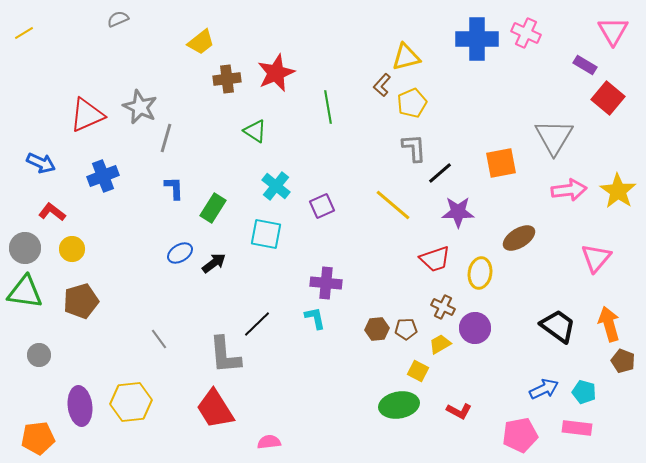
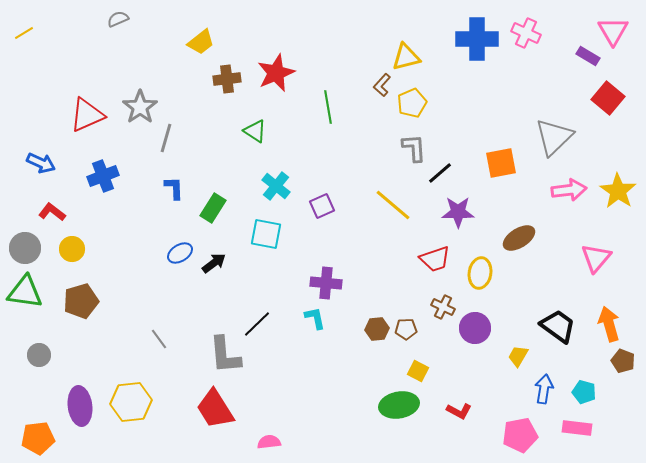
purple rectangle at (585, 65): moved 3 px right, 9 px up
gray star at (140, 107): rotated 12 degrees clockwise
gray triangle at (554, 137): rotated 15 degrees clockwise
yellow trapezoid at (440, 344): moved 78 px right, 12 px down; rotated 30 degrees counterclockwise
blue arrow at (544, 389): rotated 56 degrees counterclockwise
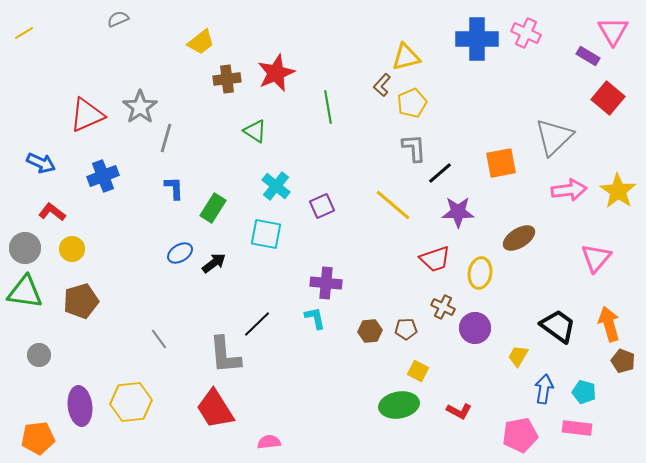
brown hexagon at (377, 329): moved 7 px left, 2 px down
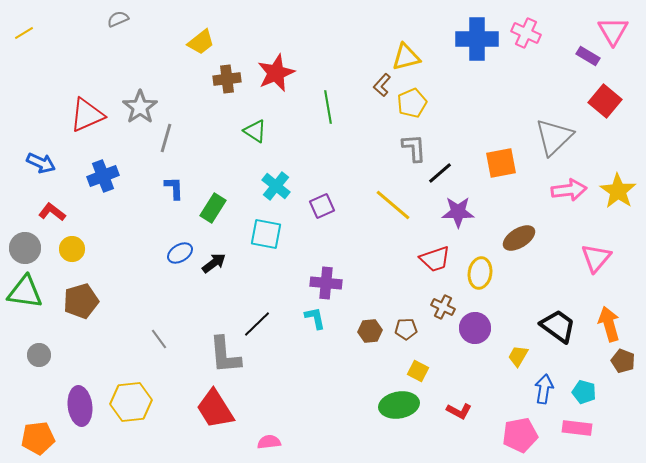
red square at (608, 98): moved 3 px left, 3 px down
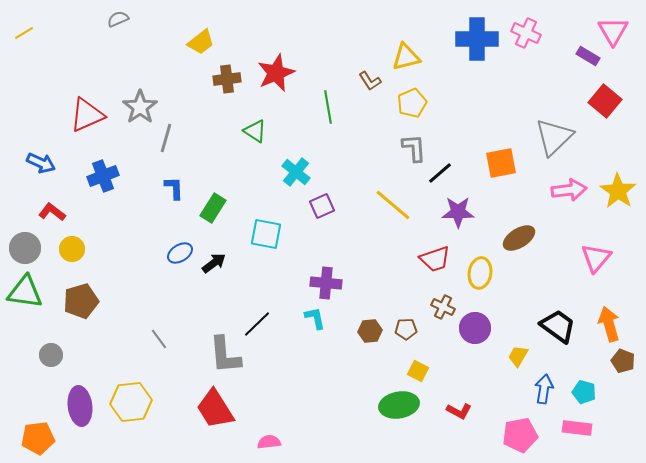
brown L-shape at (382, 85): moved 12 px left, 4 px up; rotated 75 degrees counterclockwise
cyan cross at (276, 186): moved 20 px right, 14 px up
gray circle at (39, 355): moved 12 px right
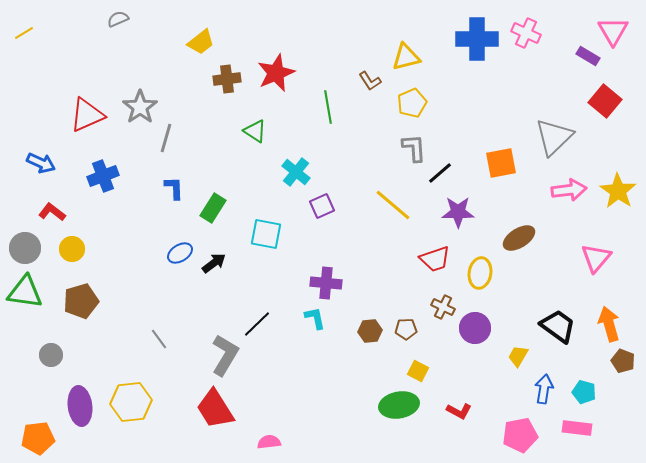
gray L-shape at (225, 355): rotated 144 degrees counterclockwise
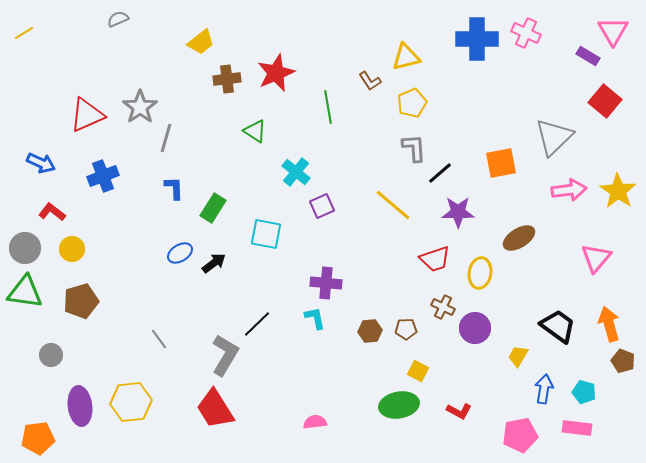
pink semicircle at (269, 442): moved 46 px right, 20 px up
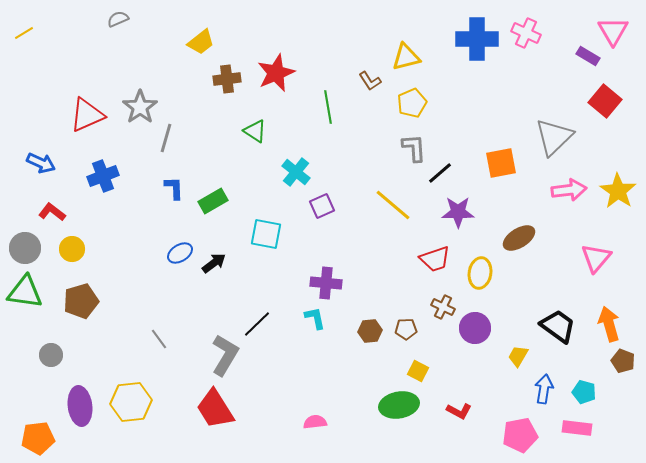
green rectangle at (213, 208): moved 7 px up; rotated 28 degrees clockwise
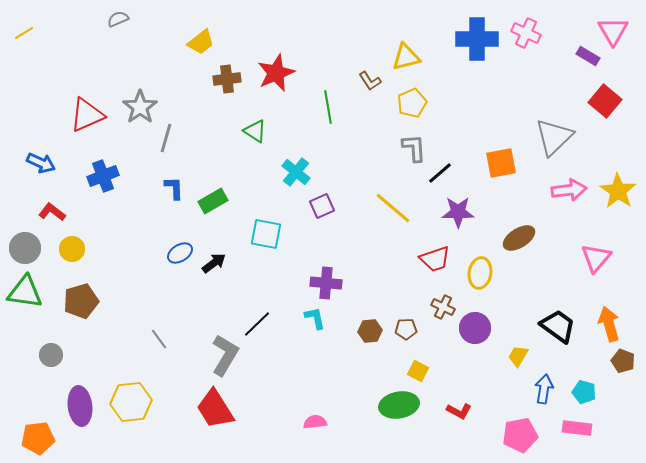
yellow line at (393, 205): moved 3 px down
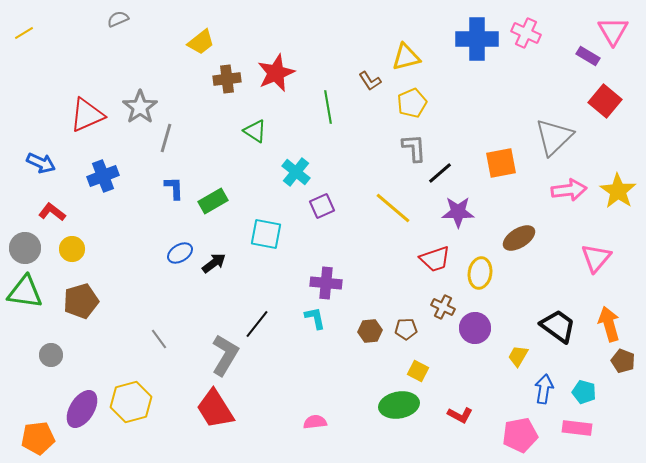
black line at (257, 324): rotated 8 degrees counterclockwise
yellow hexagon at (131, 402): rotated 9 degrees counterclockwise
purple ellipse at (80, 406): moved 2 px right, 3 px down; rotated 39 degrees clockwise
red L-shape at (459, 411): moved 1 px right, 4 px down
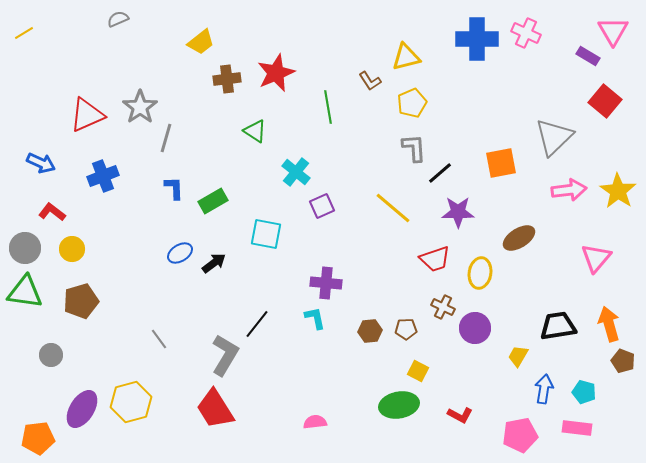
black trapezoid at (558, 326): rotated 45 degrees counterclockwise
